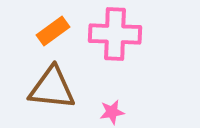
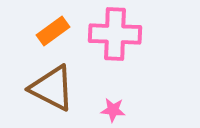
brown triangle: rotated 21 degrees clockwise
pink star: moved 1 px right, 2 px up; rotated 15 degrees clockwise
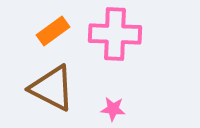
pink star: moved 1 px up
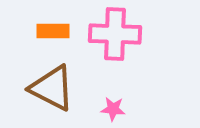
orange rectangle: rotated 36 degrees clockwise
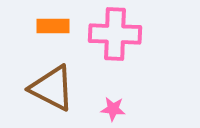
orange rectangle: moved 5 px up
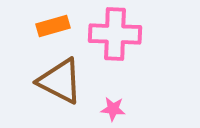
orange rectangle: rotated 16 degrees counterclockwise
brown triangle: moved 8 px right, 7 px up
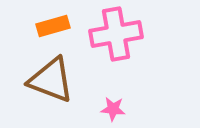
pink cross: moved 1 px right; rotated 12 degrees counterclockwise
brown triangle: moved 9 px left, 1 px up; rotated 6 degrees counterclockwise
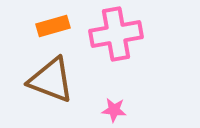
pink star: moved 1 px right, 1 px down
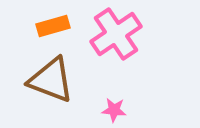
pink cross: rotated 24 degrees counterclockwise
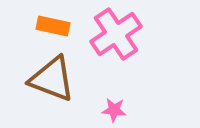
orange rectangle: rotated 28 degrees clockwise
brown triangle: moved 1 px right, 1 px up
